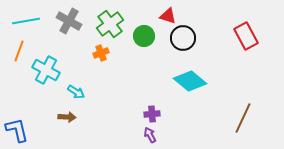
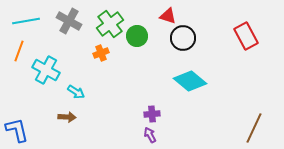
green circle: moved 7 px left
brown line: moved 11 px right, 10 px down
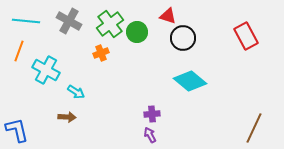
cyan line: rotated 16 degrees clockwise
green circle: moved 4 px up
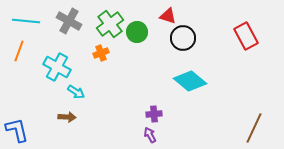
cyan cross: moved 11 px right, 3 px up
purple cross: moved 2 px right
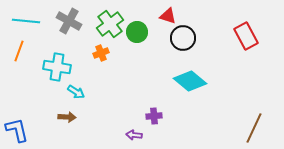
cyan cross: rotated 20 degrees counterclockwise
purple cross: moved 2 px down
purple arrow: moved 16 px left; rotated 56 degrees counterclockwise
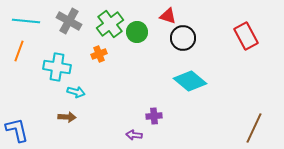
orange cross: moved 2 px left, 1 px down
cyan arrow: rotated 18 degrees counterclockwise
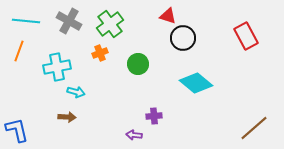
green circle: moved 1 px right, 32 px down
orange cross: moved 1 px right, 1 px up
cyan cross: rotated 20 degrees counterclockwise
cyan diamond: moved 6 px right, 2 px down
brown line: rotated 24 degrees clockwise
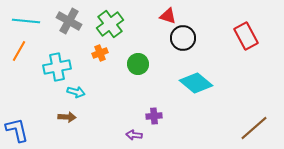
orange line: rotated 10 degrees clockwise
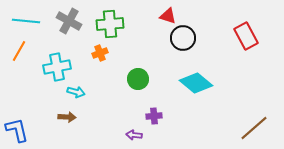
green cross: rotated 32 degrees clockwise
green circle: moved 15 px down
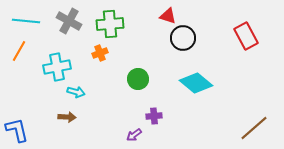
purple arrow: rotated 42 degrees counterclockwise
